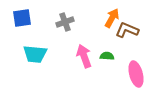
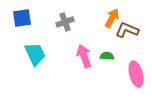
cyan trapezoid: rotated 120 degrees counterclockwise
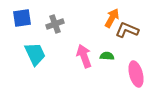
gray cross: moved 10 px left, 2 px down
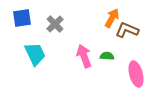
gray cross: rotated 24 degrees counterclockwise
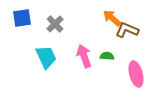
orange arrow: rotated 78 degrees counterclockwise
cyan trapezoid: moved 11 px right, 3 px down
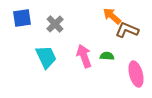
orange arrow: moved 2 px up
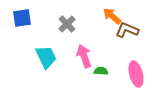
gray cross: moved 12 px right
green semicircle: moved 6 px left, 15 px down
